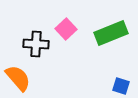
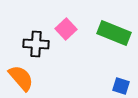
green rectangle: moved 3 px right; rotated 44 degrees clockwise
orange semicircle: moved 3 px right
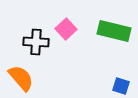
green rectangle: moved 2 px up; rotated 8 degrees counterclockwise
black cross: moved 2 px up
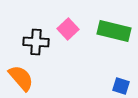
pink square: moved 2 px right
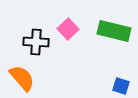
orange semicircle: moved 1 px right
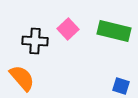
black cross: moved 1 px left, 1 px up
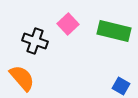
pink square: moved 5 px up
black cross: rotated 15 degrees clockwise
blue square: rotated 12 degrees clockwise
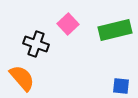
green rectangle: moved 1 px right, 1 px up; rotated 28 degrees counterclockwise
black cross: moved 1 px right, 3 px down
blue square: rotated 24 degrees counterclockwise
